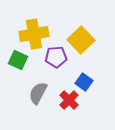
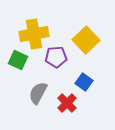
yellow square: moved 5 px right
red cross: moved 2 px left, 3 px down
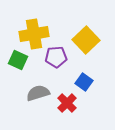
gray semicircle: rotated 45 degrees clockwise
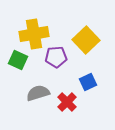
blue square: moved 4 px right; rotated 30 degrees clockwise
red cross: moved 1 px up
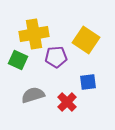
yellow square: rotated 12 degrees counterclockwise
blue square: rotated 18 degrees clockwise
gray semicircle: moved 5 px left, 2 px down
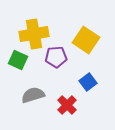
blue square: rotated 30 degrees counterclockwise
red cross: moved 3 px down
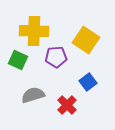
yellow cross: moved 3 px up; rotated 12 degrees clockwise
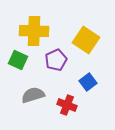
purple pentagon: moved 3 px down; rotated 20 degrees counterclockwise
red cross: rotated 24 degrees counterclockwise
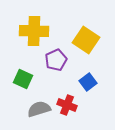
green square: moved 5 px right, 19 px down
gray semicircle: moved 6 px right, 14 px down
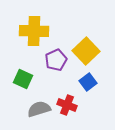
yellow square: moved 11 px down; rotated 12 degrees clockwise
